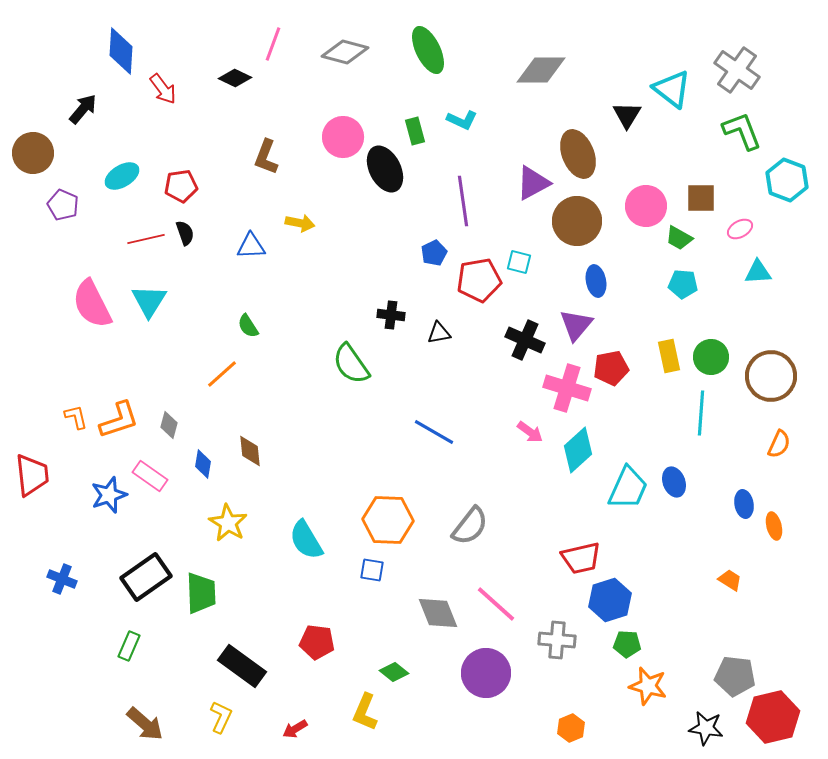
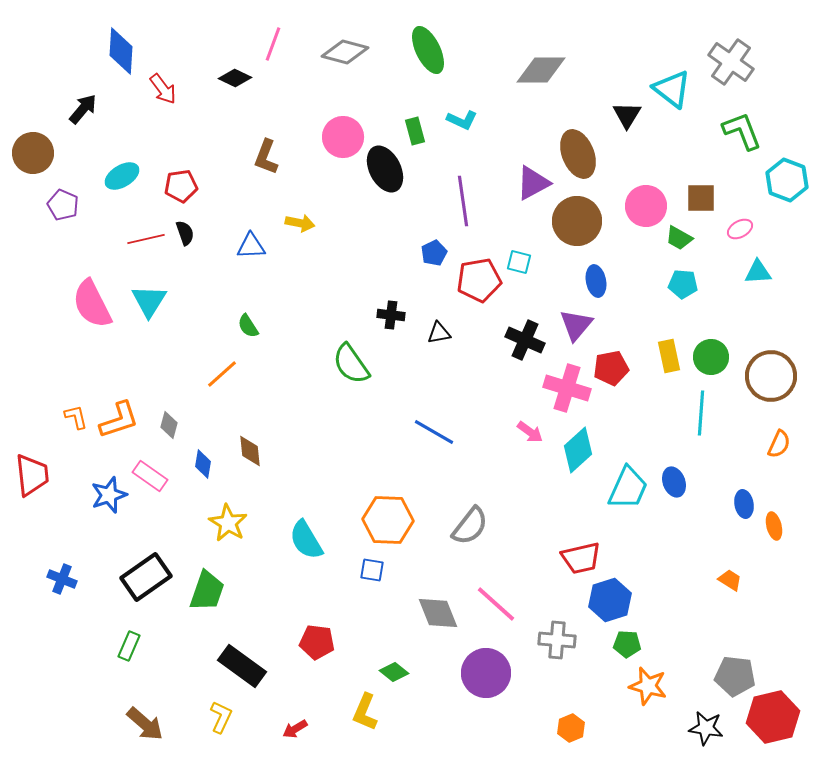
gray cross at (737, 70): moved 6 px left, 8 px up
green trapezoid at (201, 593): moved 6 px right, 2 px up; rotated 21 degrees clockwise
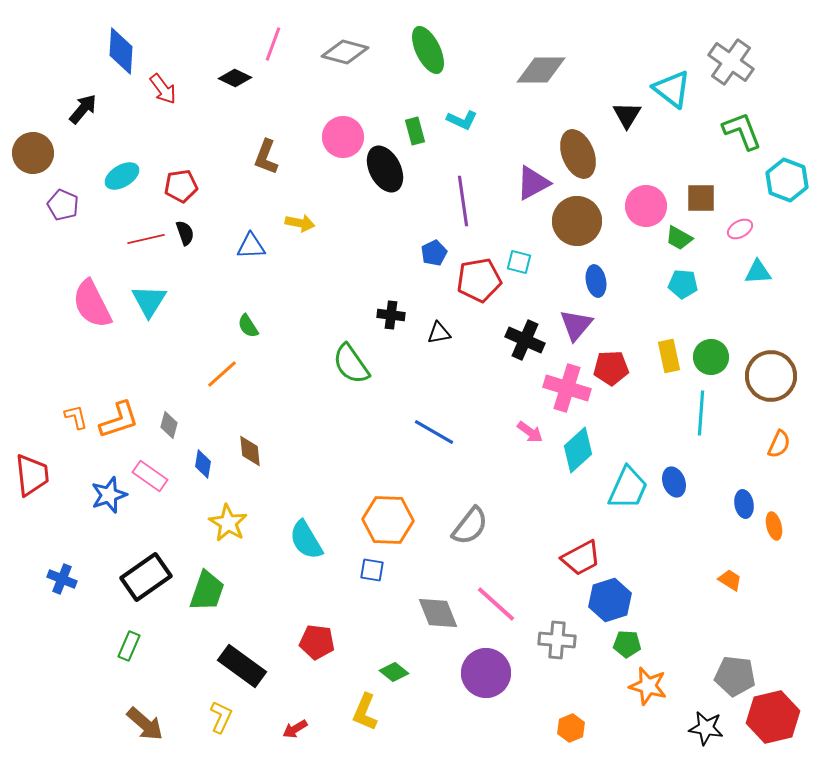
red pentagon at (611, 368): rotated 8 degrees clockwise
red trapezoid at (581, 558): rotated 15 degrees counterclockwise
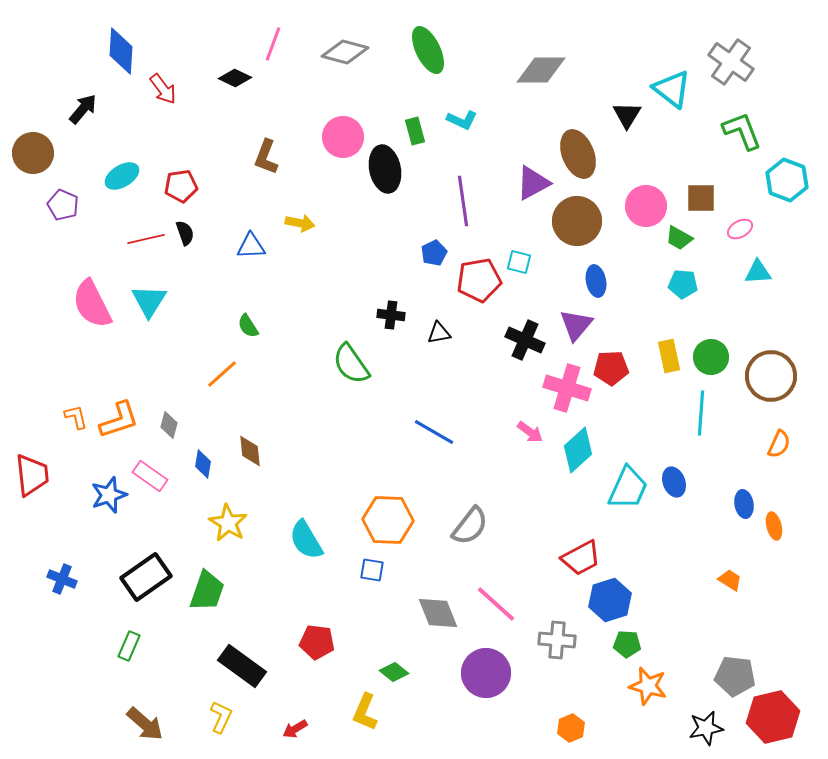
black ellipse at (385, 169): rotated 15 degrees clockwise
black star at (706, 728): rotated 20 degrees counterclockwise
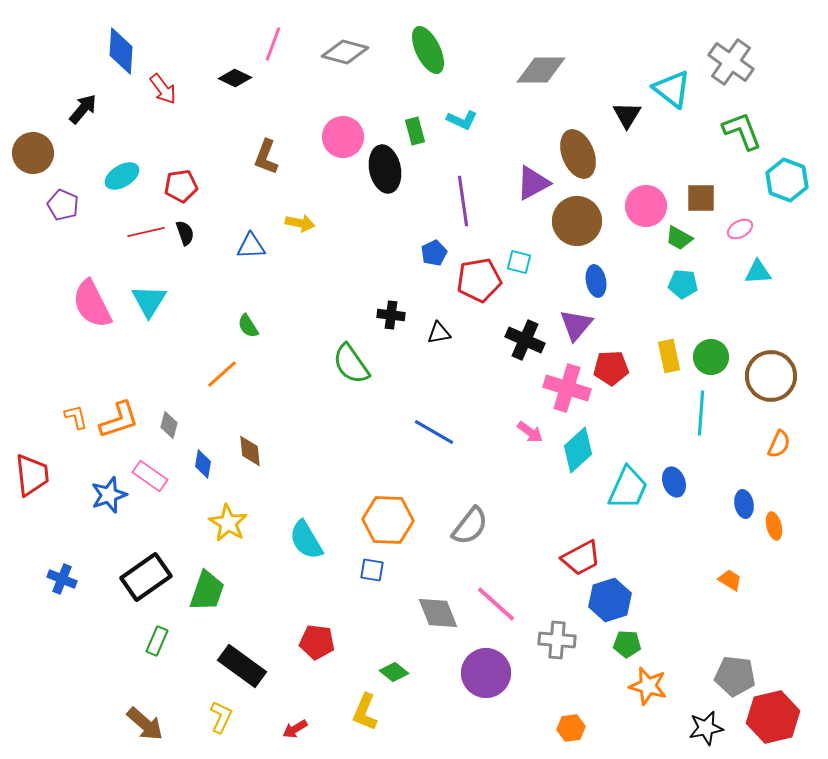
red line at (146, 239): moved 7 px up
green rectangle at (129, 646): moved 28 px right, 5 px up
orange hexagon at (571, 728): rotated 16 degrees clockwise
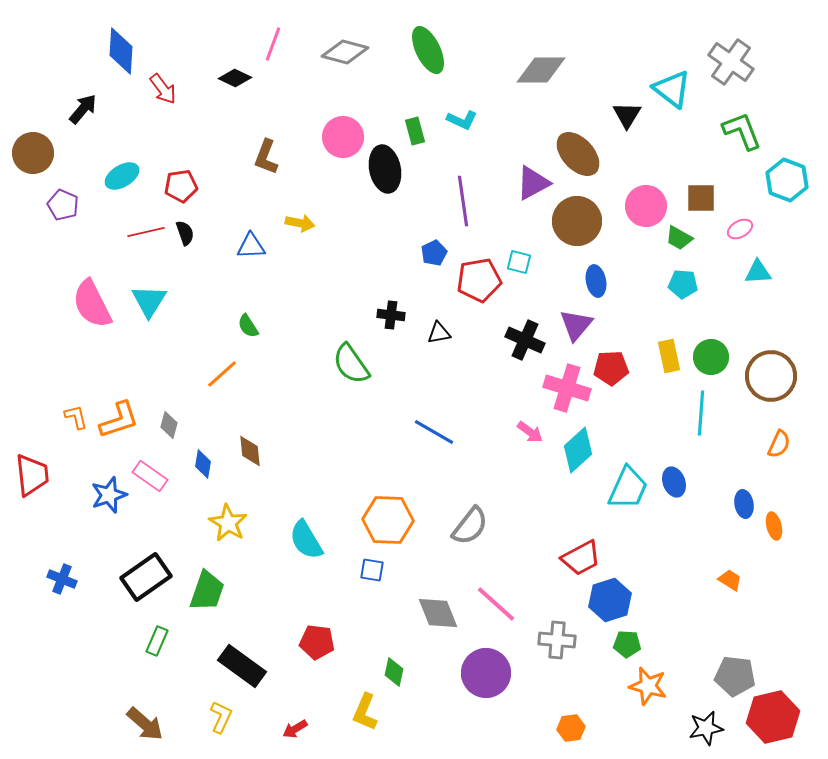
brown ellipse at (578, 154): rotated 21 degrees counterclockwise
green diamond at (394, 672): rotated 64 degrees clockwise
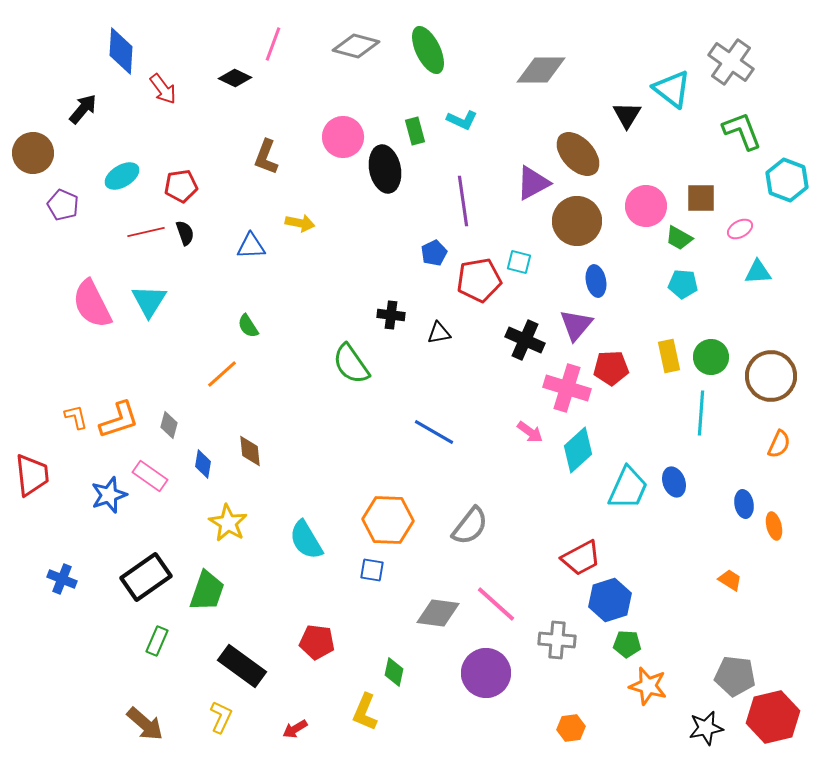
gray diamond at (345, 52): moved 11 px right, 6 px up
gray diamond at (438, 613): rotated 60 degrees counterclockwise
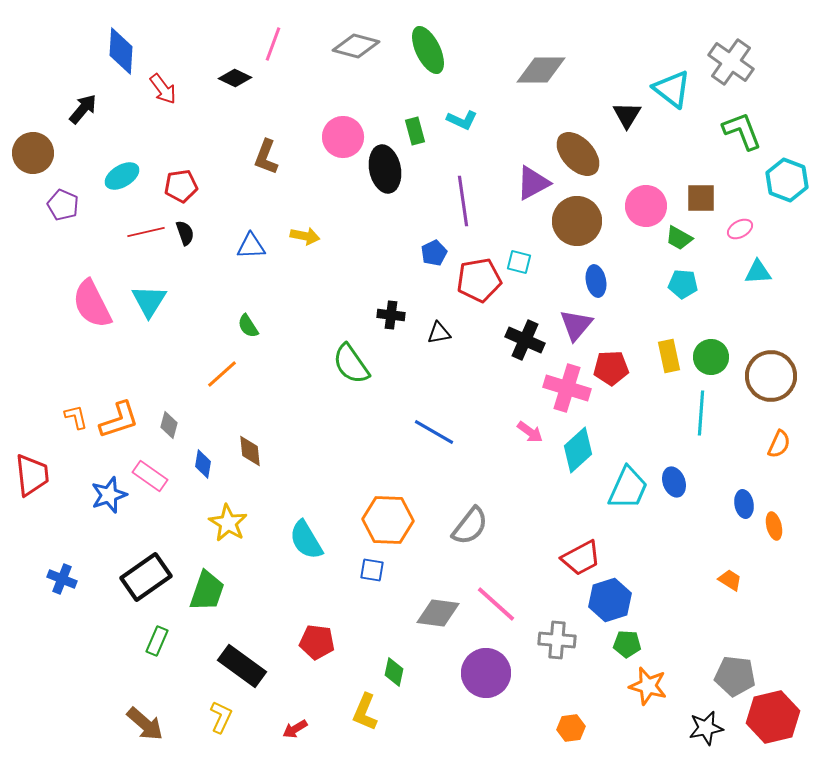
yellow arrow at (300, 223): moved 5 px right, 13 px down
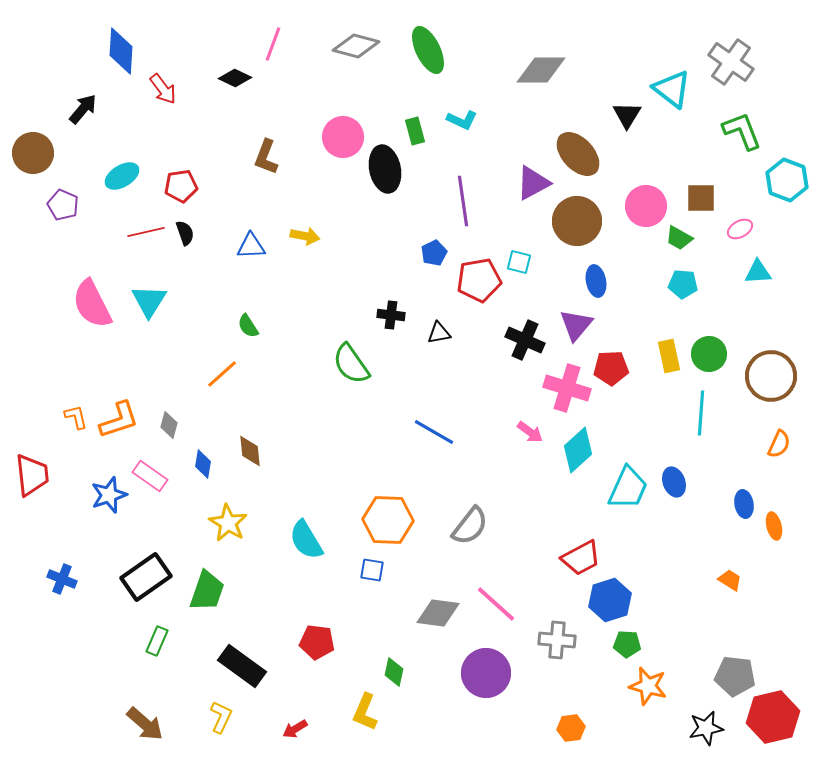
green circle at (711, 357): moved 2 px left, 3 px up
